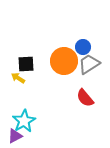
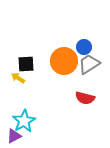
blue circle: moved 1 px right
red semicircle: rotated 36 degrees counterclockwise
purple triangle: moved 1 px left
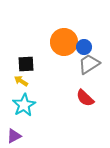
orange circle: moved 19 px up
yellow arrow: moved 3 px right, 3 px down
red semicircle: rotated 30 degrees clockwise
cyan star: moved 16 px up
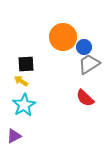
orange circle: moved 1 px left, 5 px up
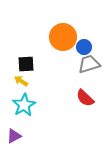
gray trapezoid: rotated 15 degrees clockwise
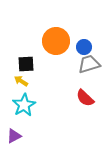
orange circle: moved 7 px left, 4 px down
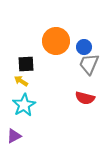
gray trapezoid: rotated 50 degrees counterclockwise
red semicircle: rotated 30 degrees counterclockwise
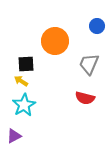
orange circle: moved 1 px left
blue circle: moved 13 px right, 21 px up
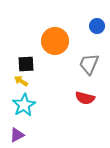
purple triangle: moved 3 px right, 1 px up
